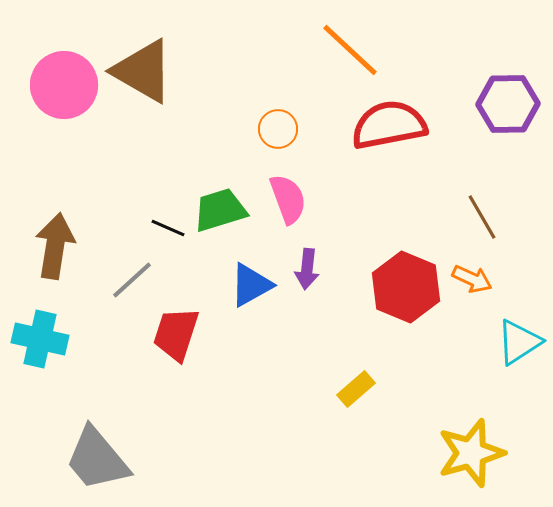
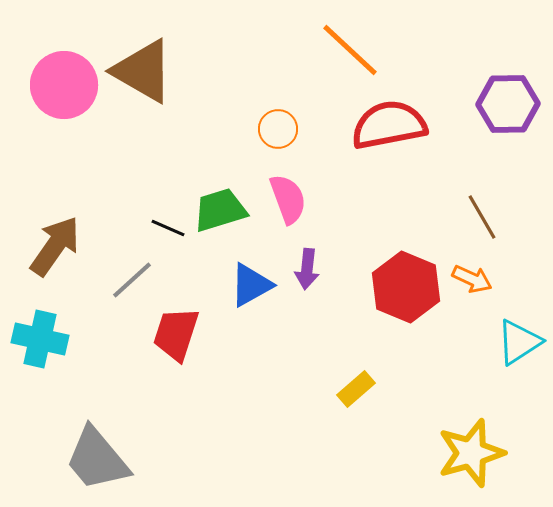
brown arrow: rotated 26 degrees clockwise
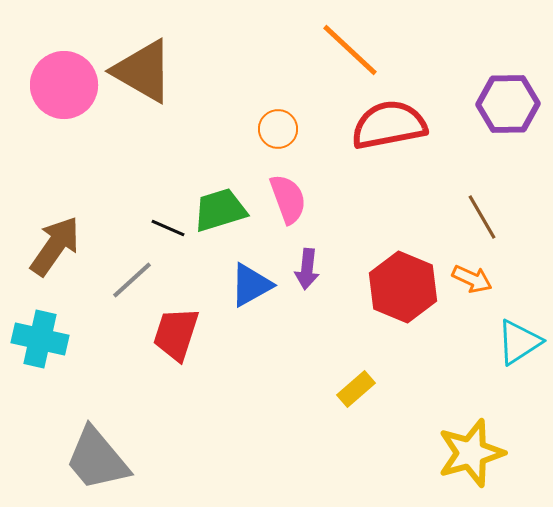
red hexagon: moved 3 px left
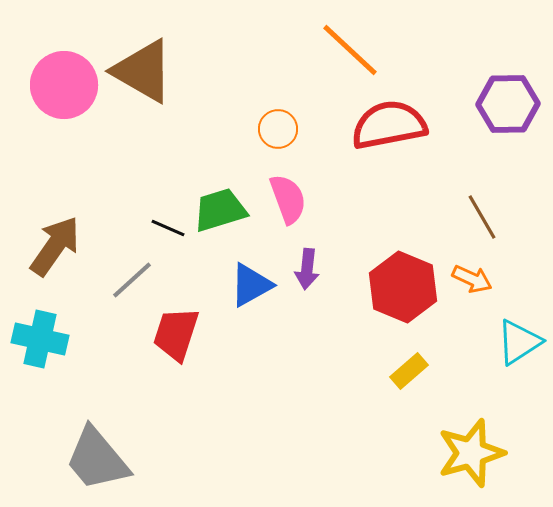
yellow rectangle: moved 53 px right, 18 px up
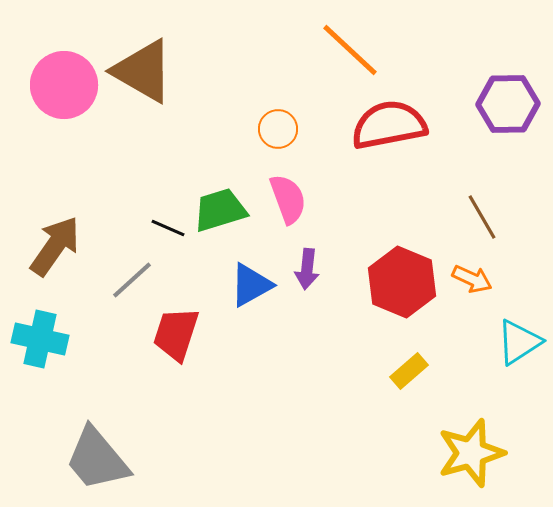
red hexagon: moved 1 px left, 5 px up
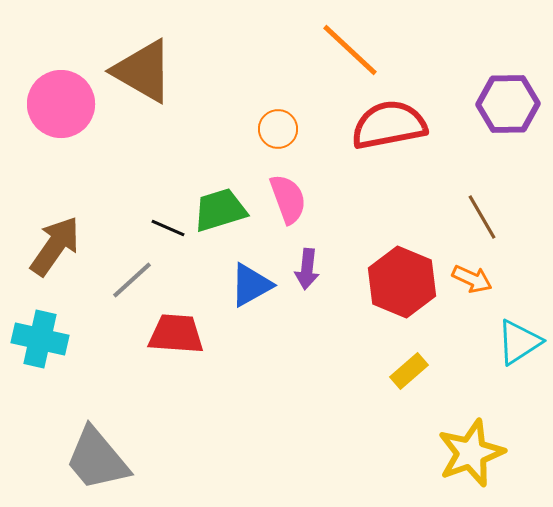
pink circle: moved 3 px left, 19 px down
red trapezoid: rotated 76 degrees clockwise
yellow star: rotated 4 degrees counterclockwise
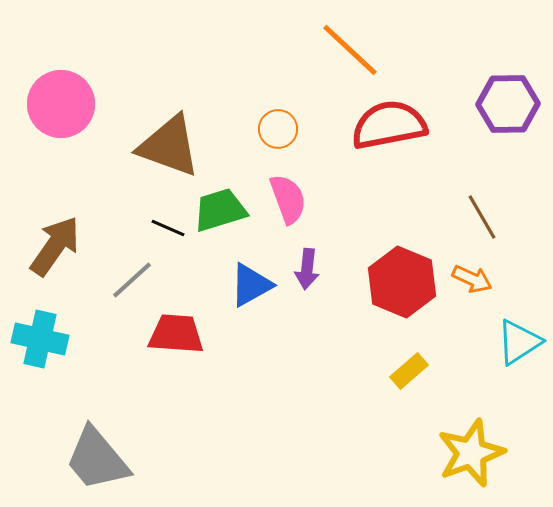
brown triangle: moved 26 px right, 75 px down; rotated 10 degrees counterclockwise
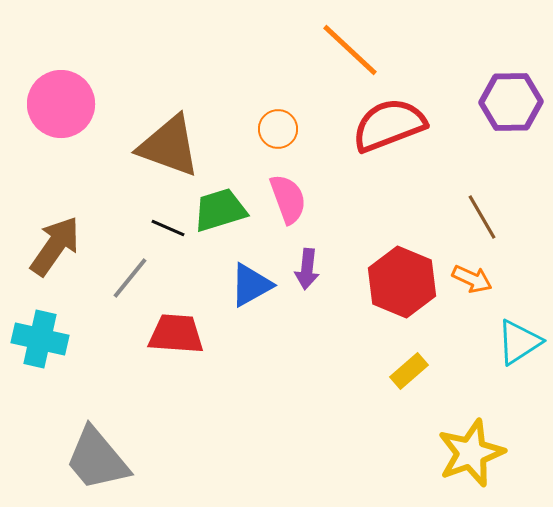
purple hexagon: moved 3 px right, 2 px up
red semicircle: rotated 10 degrees counterclockwise
gray line: moved 2 px left, 2 px up; rotated 9 degrees counterclockwise
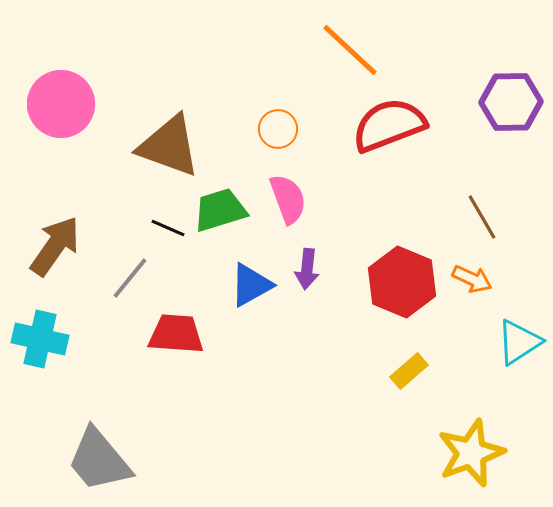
gray trapezoid: moved 2 px right, 1 px down
